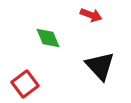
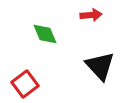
red arrow: rotated 25 degrees counterclockwise
green diamond: moved 3 px left, 4 px up
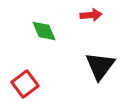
green diamond: moved 1 px left, 3 px up
black triangle: rotated 20 degrees clockwise
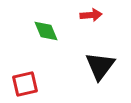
green diamond: moved 2 px right
red square: rotated 24 degrees clockwise
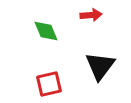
red square: moved 24 px right
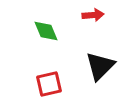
red arrow: moved 2 px right
black triangle: rotated 8 degrees clockwise
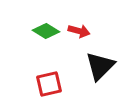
red arrow: moved 14 px left, 16 px down; rotated 20 degrees clockwise
green diamond: rotated 36 degrees counterclockwise
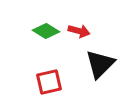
black triangle: moved 2 px up
red square: moved 2 px up
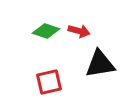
green diamond: rotated 12 degrees counterclockwise
black triangle: rotated 36 degrees clockwise
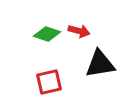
green diamond: moved 1 px right, 3 px down
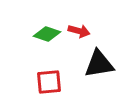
black triangle: moved 1 px left
red square: rotated 8 degrees clockwise
